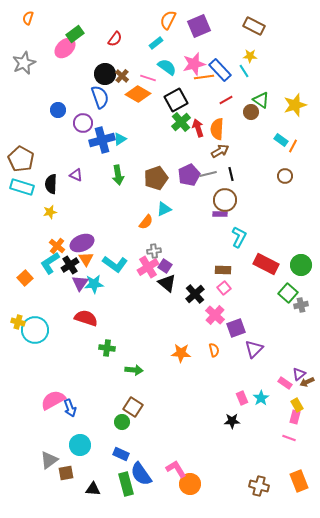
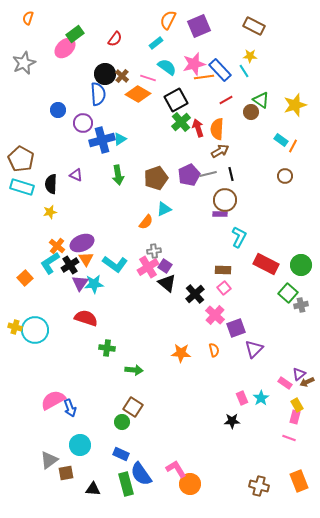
blue semicircle at (100, 97): moved 2 px left, 3 px up; rotated 15 degrees clockwise
yellow cross at (18, 322): moved 3 px left, 5 px down
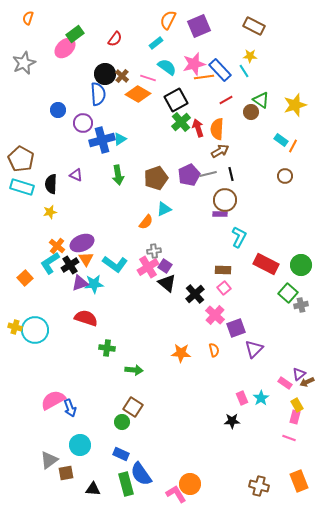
purple triangle at (80, 283): rotated 36 degrees clockwise
pink L-shape at (176, 469): moved 25 px down
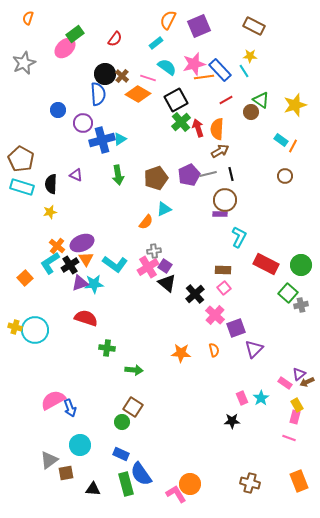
brown cross at (259, 486): moved 9 px left, 3 px up
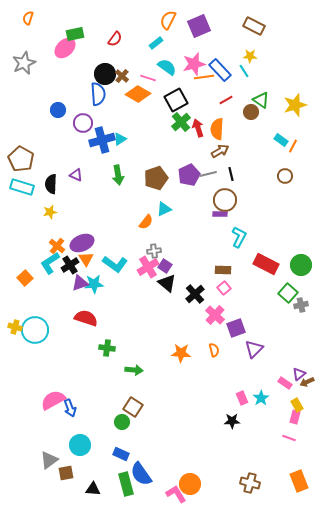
green rectangle at (75, 34): rotated 24 degrees clockwise
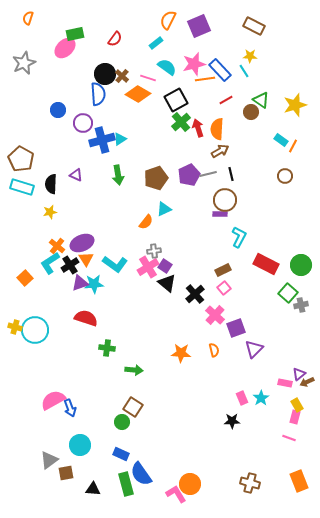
orange line at (204, 77): moved 1 px right, 2 px down
brown rectangle at (223, 270): rotated 28 degrees counterclockwise
pink rectangle at (285, 383): rotated 24 degrees counterclockwise
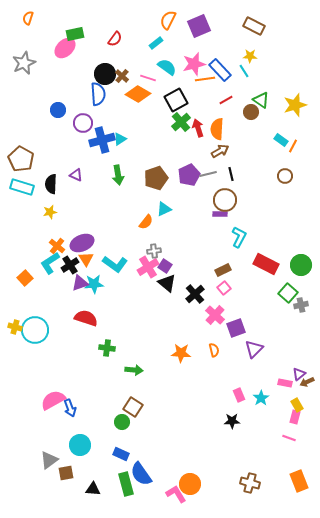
pink rectangle at (242, 398): moved 3 px left, 3 px up
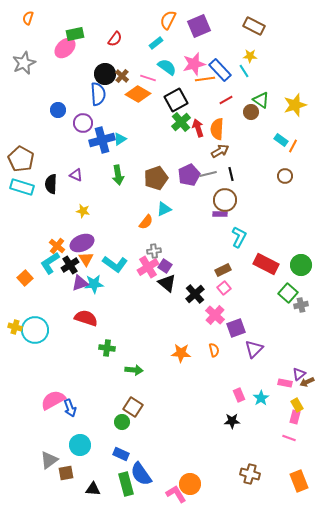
yellow star at (50, 212): moved 33 px right, 1 px up; rotated 24 degrees clockwise
brown cross at (250, 483): moved 9 px up
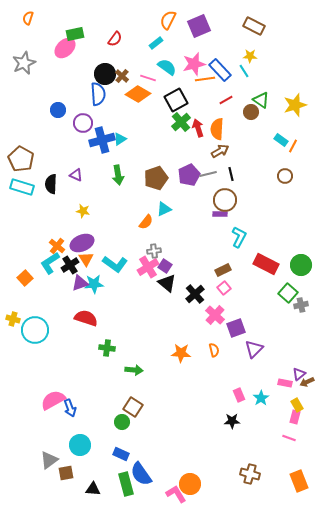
yellow cross at (15, 327): moved 2 px left, 8 px up
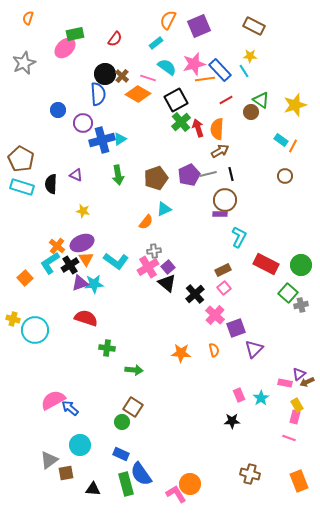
cyan L-shape at (115, 264): moved 1 px right, 3 px up
purple square at (165, 266): moved 3 px right, 1 px down; rotated 16 degrees clockwise
blue arrow at (70, 408): rotated 150 degrees clockwise
